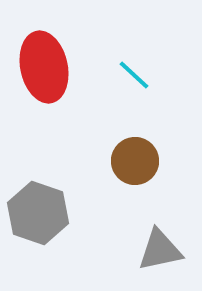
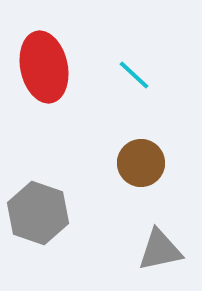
brown circle: moved 6 px right, 2 px down
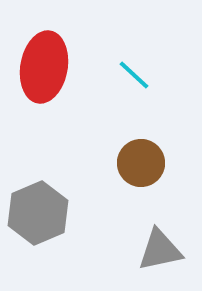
red ellipse: rotated 22 degrees clockwise
gray hexagon: rotated 18 degrees clockwise
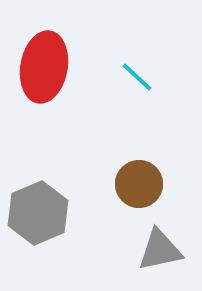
cyan line: moved 3 px right, 2 px down
brown circle: moved 2 px left, 21 px down
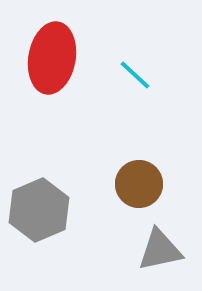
red ellipse: moved 8 px right, 9 px up
cyan line: moved 2 px left, 2 px up
gray hexagon: moved 1 px right, 3 px up
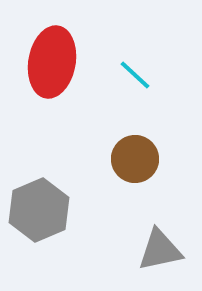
red ellipse: moved 4 px down
brown circle: moved 4 px left, 25 px up
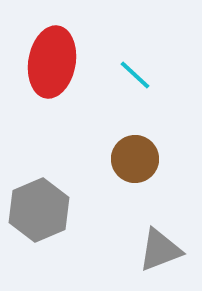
gray triangle: rotated 9 degrees counterclockwise
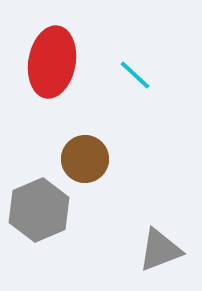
brown circle: moved 50 px left
